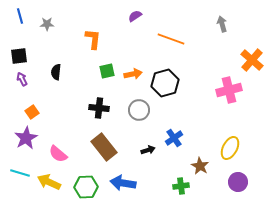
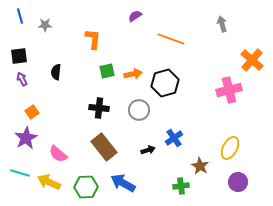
gray star: moved 2 px left, 1 px down
blue arrow: rotated 20 degrees clockwise
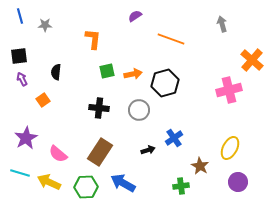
orange square: moved 11 px right, 12 px up
brown rectangle: moved 4 px left, 5 px down; rotated 72 degrees clockwise
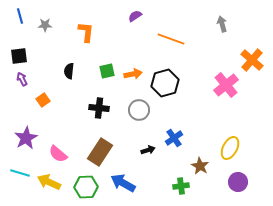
orange L-shape: moved 7 px left, 7 px up
black semicircle: moved 13 px right, 1 px up
pink cross: moved 3 px left, 5 px up; rotated 25 degrees counterclockwise
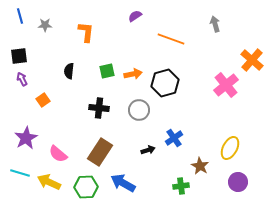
gray arrow: moved 7 px left
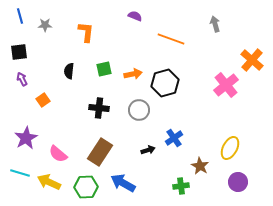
purple semicircle: rotated 56 degrees clockwise
black square: moved 4 px up
green square: moved 3 px left, 2 px up
